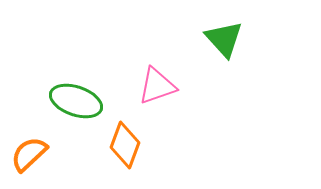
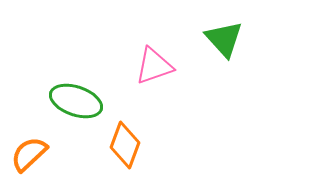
pink triangle: moved 3 px left, 20 px up
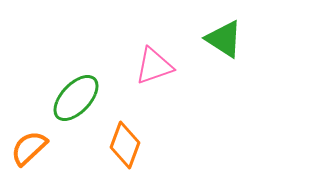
green triangle: rotated 15 degrees counterclockwise
green ellipse: moved 3 px up; rotated 66 degrees counterclockwise
orange semicircle: moved 6 px up
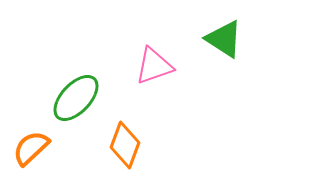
orange semicircle: moved 2 px right
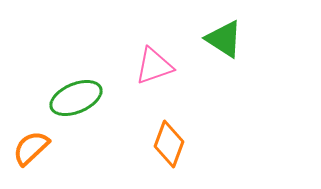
green ellipse: rotated 24 degrees clockwise
orange diamond: moved 44 px right, 1 px up
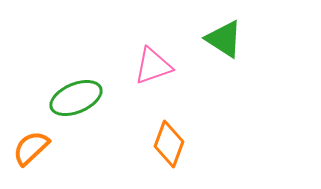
pink triangle: moved 1 px left
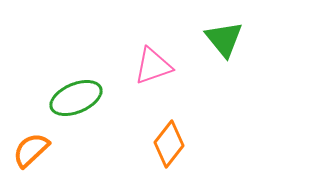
green triangle: rotated 18 degrees clockwise
orange diamond: rotated 18 degrees clockwise
orange semicircle: moved 2 px down
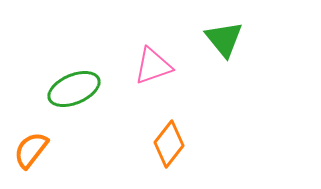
green ellipse: moved 2 px left, 9 px up
orange semicircle: rotated 9 degrees counterclockwise
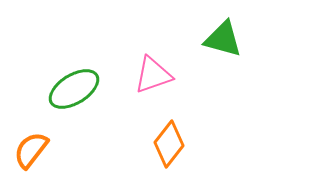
green triangle: moved 1 px left; rotated 36 degrees counterclockwise
pink triangle: moved 9 px down
green ellipse: rotated 9 degrees counterclockwise
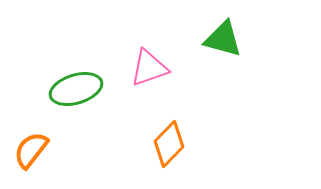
pink triangle: moved 4 px left, 7 px up
green ellipse: moved 2 px right; rotated 15 degrees clockwise
orange diamond: rotated 6 degrees clockwise
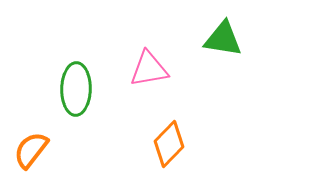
green triangle: rotated 6 degrees counterclockwise
pink triangle: moved 1 px down; rotated 9 degrees clockwise
green ellipse: rotated 72 degrees counterclockwise
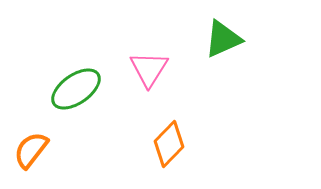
green triangle: rotated 33 degrees counterclockwise
pink triangle: rotated 48 degrees counterclockwise
green ellipse: rotated 54 degrees clockwise
